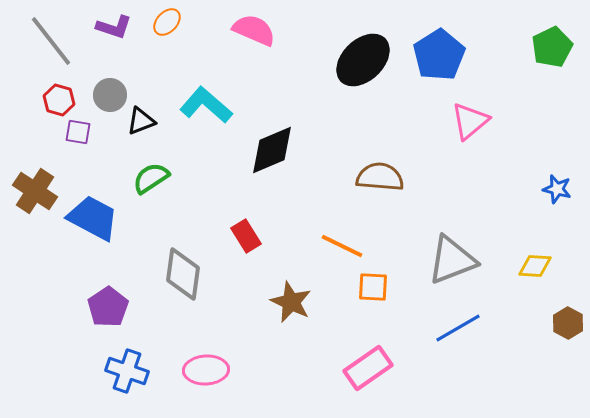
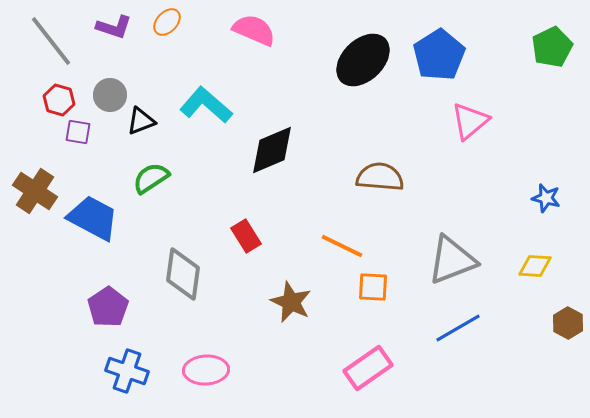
blue star: moved 11 px left, 9 px down
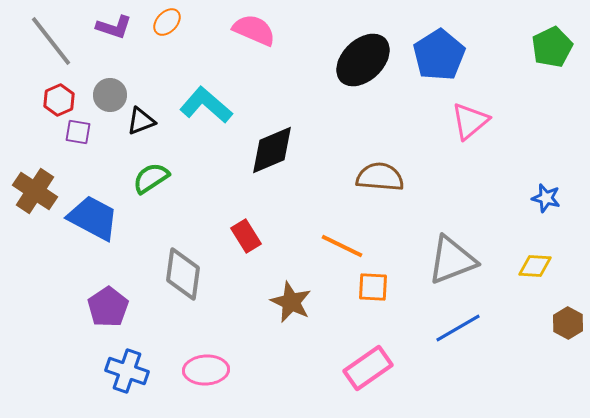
red hexagon: rotated 20 degrees clockwise
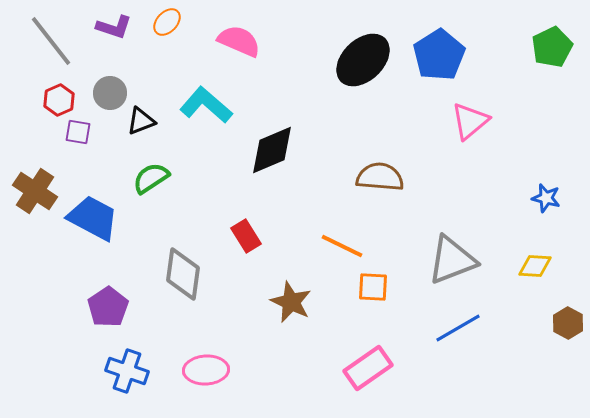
pink semicircle: moved 15 px left, 11 px down
gray circle: moved 2 px up
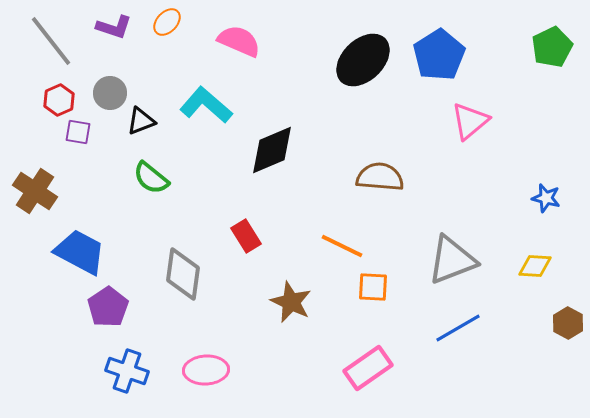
green semicircle: rotated 108 degrees counterclockwise
blue trapezoid: moved 13 px left, 34 px down
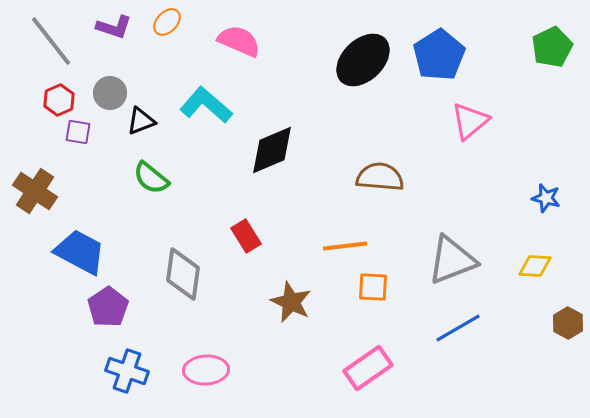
orange line: moved 3 px right; rotated 33 degrees counterclockwise
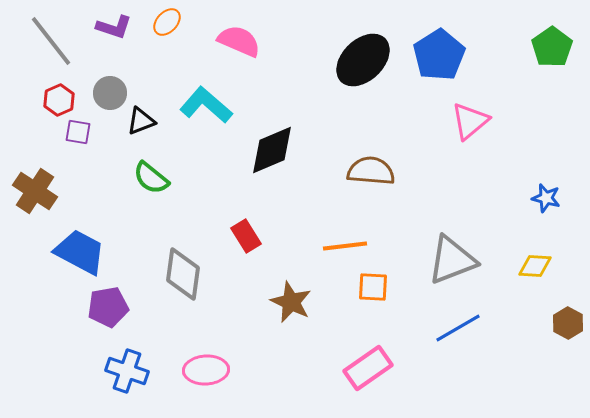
green pentagon: rotated 9 degrees counterclockwise
brown semicircle: moved 9 px left, 6 px up
purple pentagon: rotated 24 degrees clockwise
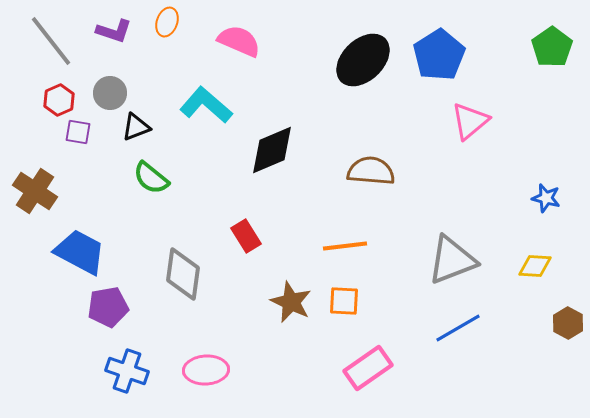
orange ellipse: rotated 24 degrees counterclockwise
purple L-shape: moved 4 px down
black triangle: moved 5 px left, 6 px down
orange square: moved 29 px left, 14 px down
